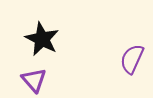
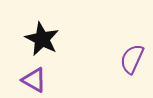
purple triangle: rotated 20 degrees counterclockwise
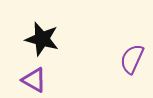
black star: rotated 12 degrees counterclockwise
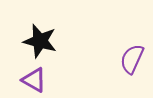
black star: moved 2 px left, 2 px down
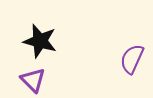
purple triangle: moved 1 px left; rotated 16 degrees clockwise
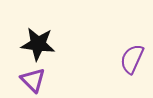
black star: moved 2 px left, 3 px down; rotated 8 degrees counterclockwise
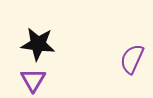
purple triangle: rotated 16 degrees clockwise
